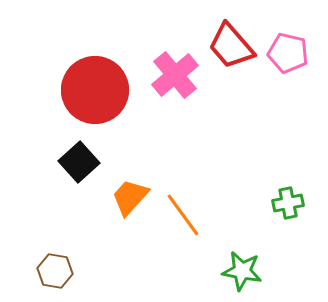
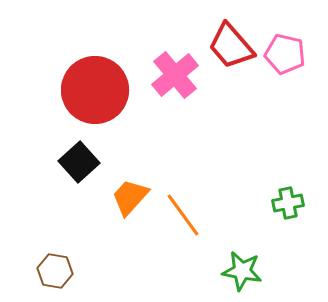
pink pentagon: moved 3 px left, 1 px down
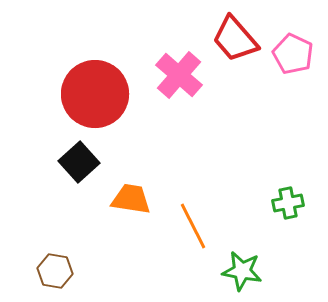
red trapezoid: moved 4 px right, 7 px up
pink pentagon: moved 8 px right; rotated 12 degrees clockwise
pink cross: moved 4 px right; rotated 9 degrees counterclockwise
red circle: moved 4 px down
orange trapezoid: moved 1 px right, 2 px down; rotated 57 degrees clockwise
orange line: moved 10 px right, 11 px down; rotated 9 degrees clockwise
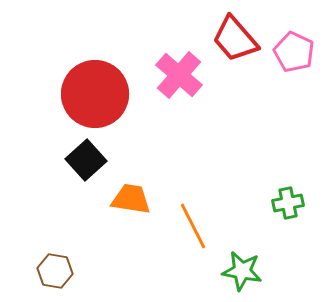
pink pentagon: moved 1 px right, 2 px up
black square: moved 7 px right, 2 px up
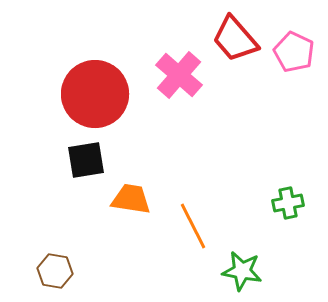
black square: rotated 33 degrees clockwise
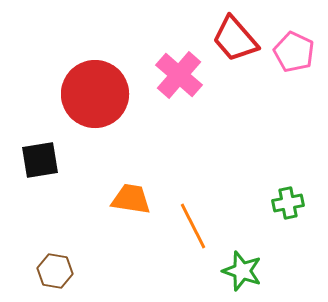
black square: moved 46 px left
green star: rotated 9 degrees clockwise
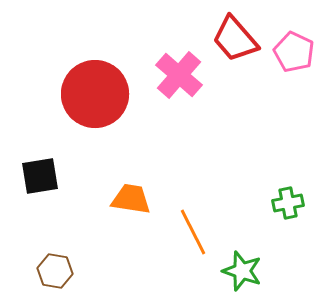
black square: moved 16 px down
orange line: moved 6 px down
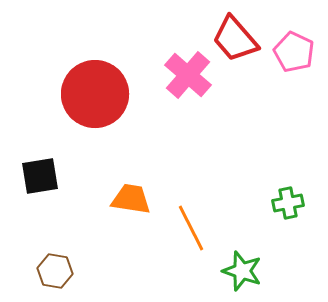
pink cross: moved 9 px right
orange line: moved 2 px left, 4 px up
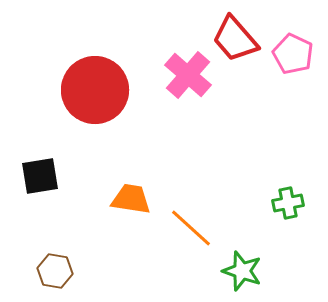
pink pentagon: moved 1 px left, 2 px down
red circle: moved 4 px up
orange line: rotated 21 degrees counterclockwise
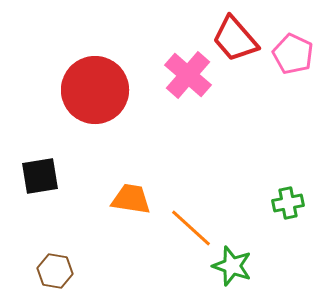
green star: moved 10 px left, 5 px up
